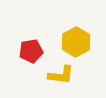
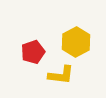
red pentagon: moved 2 px right, 1 px down; rotated 10 degrees counterclockwise
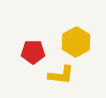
red pentagon: rotated 20 degrees clockwise
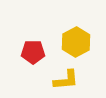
yellow L-shape: moved 5 px right, 5 px down; rotated 12 degrees counterclockwise
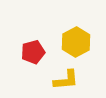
red pentagon: rotated 15 degrees counterclockwise
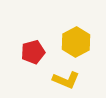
yellow L-shape: rotated 28 degrees clockwise
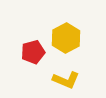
yellow hexagon: moved 10 px left, 4 px up
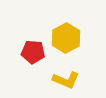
red pentagon: rotated 20 degrees clockwise
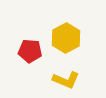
red pentagon: moved 3 px left, 1 px up
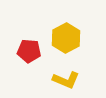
red pentagon: moved 1 px left
